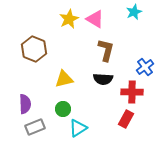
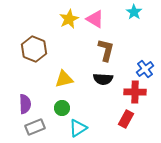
cyan star: rotated 14 degrees counterclockwise
blue cross: moved 2 px down
red cross: moved 3 px right
green circle: moved 1 px left, 1 px up
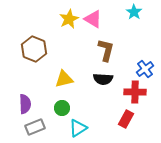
pink triangle: moved 2 px left
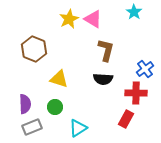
yellow triangle: moved 5 px left; rotated 30 degrees clockwise
red cross: moved 1 px right, 1 px down
green circle: moved 7 px left, 1 px up
gray rectangle: moved 3 px left
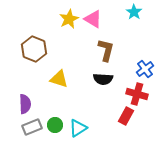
red cross: moved 1 px right, 1 px down; rotated 15 degrees clockwise
green circle: moved 18 px down
red rectangle: moved 3 px up
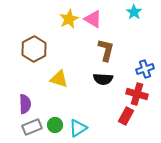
brown hexagon: rotated 10 degrees clockwise
blue cross: rotated 18 degrees clockwise
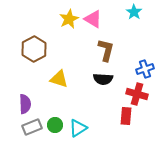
red rectangle: rotated 24 degrees counterclockwise
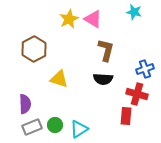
cyan star: rotated 21 degrees counterclockwise
cyan triangle: moved 1 px right, 1 px down
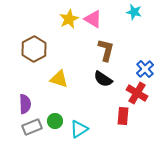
blue cross: rotated 24 degrees counterclockwise
black semicircle: rotated 30 degrees clockwise
red cross: moved 1 px up; rotated 15 degrees clockwise
red rectangle: moved 3 px left
green circle: moved 4 px up
